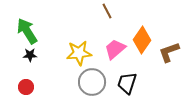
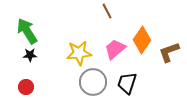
gray circle: moved 1 px right
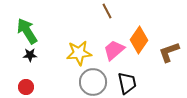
orange diamond: moved 3 px left
pink trapezoid: moved 1 px left, 1 px down
black trapezoid: rotated 150 degrees clockwise
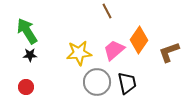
gray circle: moved 4 px right
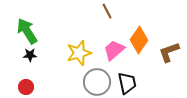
yellow star: rotated 10 degrees counterclockwise
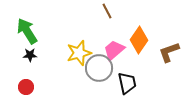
gray circle: moved 2 px right, 14 px up
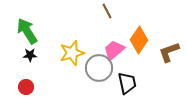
yellow star: moved 7 px left
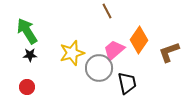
red circle: moved 1 px right
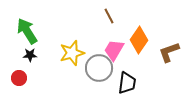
brown line: moved 2 px right, 5 px down
pink trapezoid: rotated 20 degrees counterclockwise
black trapezoid: rotated 20 degrees clockwise
red circle: moved 8 px left, 9 px up
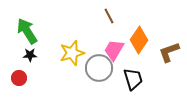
black trapezoid: moved 6 px right, 4 px up; rotated 25 degrees counterclockwise
